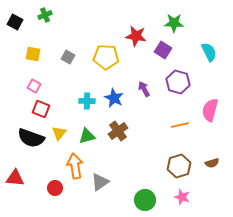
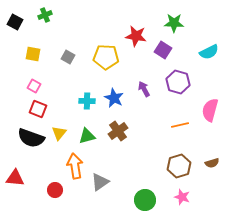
cyan semicircle: rotated 90 degrees clockwise
red square: moved 3 px left
red circle: moved 2 px down
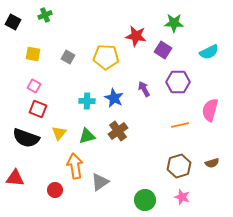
black square: moved 2 px left
purple hexagon: rotated 15 degrees counterclockwise
black semicircle: moved 5 px left
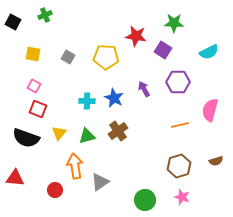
brown semicircle: moved 4 px right, 2 px up
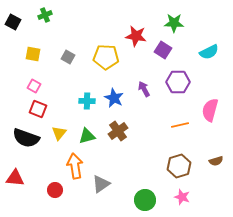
gray triangle: moved 1 px right, 2 px down
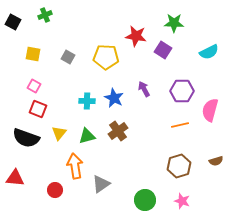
purple hexagon: moved 4 px right, 9 px down
pink star: moved 4 px down
